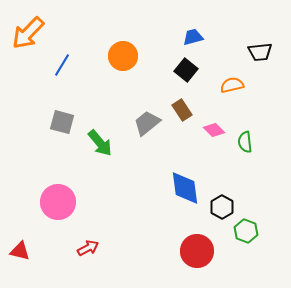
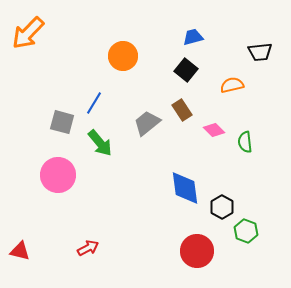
blue line: moved 32 px right, 38 px down
pink circle: moved 27 px up
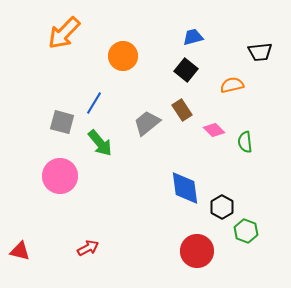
orange arrow: moved 36 px right
pink circle: moved 2 px right, 1 px down
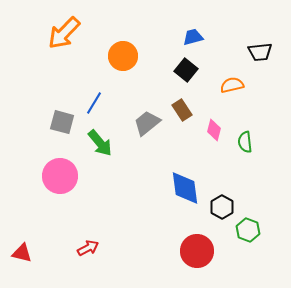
pink diamond: rotated 60 degrees clockwise
green hexagon: moved 2 px right, 1 px up
red triangle: moved 2 px right, 2 px down
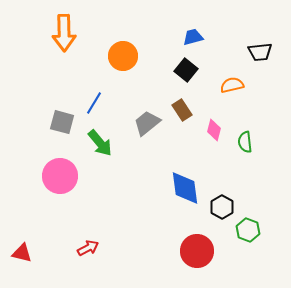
orange arrow: rotated 45 degrees counterclockwise
